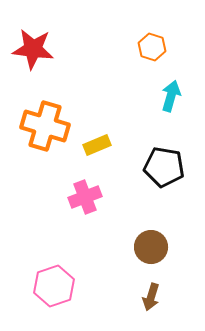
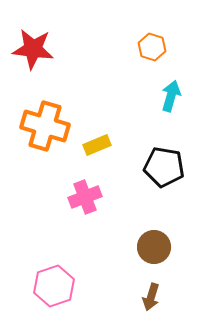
brown circle: moved 3 px right
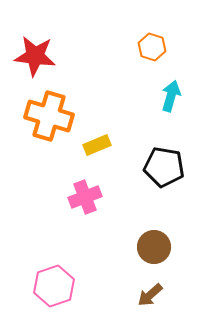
red star: moved 2 px right, 7 px down
orange cross: moved 4 px right, 10 px up
brown arrow: moved 1 px left, 2 px up; rotated 32 degrees clockwise
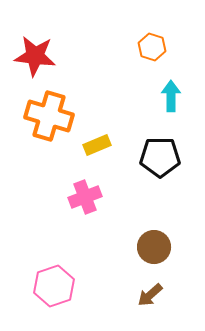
cyan arrow: rotated 16 degrees counterclockwise
black pentagon: moved 4 px left, 10 px up; rotated 9 degrees counterclockwise
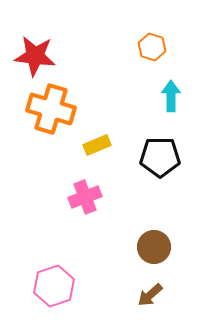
orange cross: moved 2 px right, 7 px up
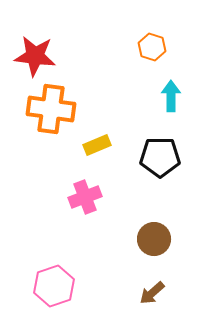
orange cross: rotated 9 degrees counterclockwise
brown circle: moved 8 px up
brown arrow: moved 2 px right, 2 px up
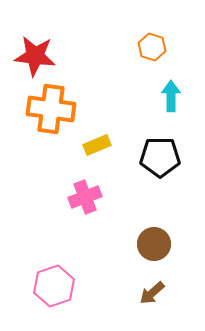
brown circle: moved 5 px down
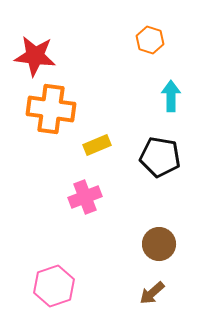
orange hexagon: moved 2 px left, 7 px up
black pentagon: rotated 9 degrees clockwise
brown circle: moved 5 px right
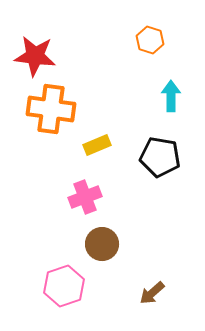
brown circle: moved 57 px left
pink hexagon: moved 10 px right
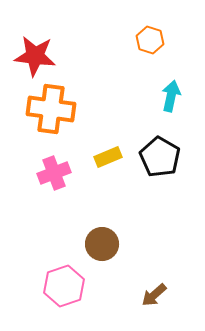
cyan arrow: rotated 12 degrees clockwise
yellow rectangle: moved 11 px right, 12 px down
black pentagon: rotated 21 degrees clockwise
pink cross: moved 31 px left, 24 px up
brown arrow: moved 2 px right, 2 px down
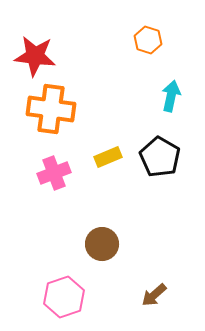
orange hexagon: moved 2 px left
pink hexagon: moved 11 px down
